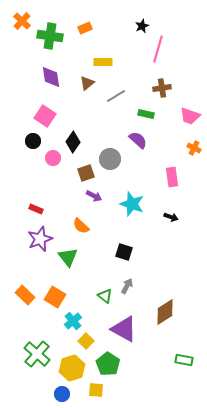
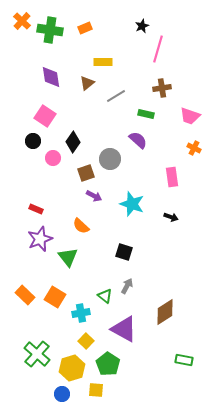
green cross at (50, 36): moved 6 px up
cyan cross at (73, 321): moved 8 px right, 8 px up; rotated 30 degrees clockwise
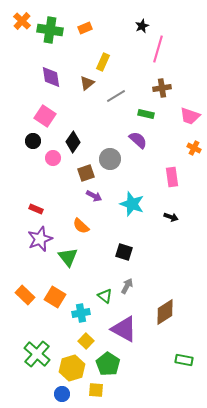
yellow rectangle at (103, 62): rotated 66 degrees counterclockwise
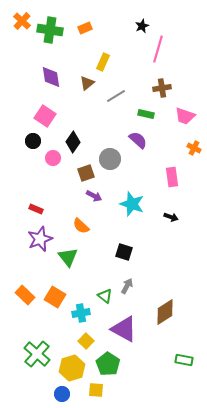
pink trapezoid at (190, 116): moved 5 px left
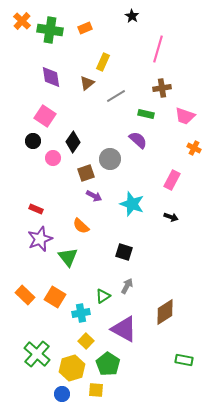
black star at (142, 26): moved 10 px left, 10 px up; rotated 16 degrees counterclockwise
pink rectangle at (172, 177): moved 3 px down; rotated 36 degrees clockwise
green triangle at (105, 296): moved 2 px left; rotated 49 degrees clockwise
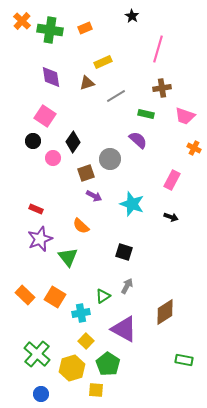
yellow rectangle at (103, 62): rotated 42 degrees clockwise
brown triangle at (87, 83): rotated 21 degrees clockwise
blue circle at (62, 394): moved 21 px left
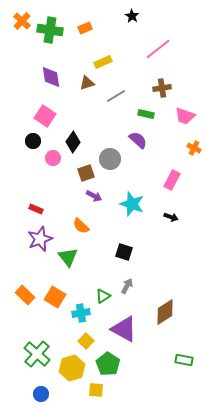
pink line at (158, 49): rotated 36 degrees clockwise
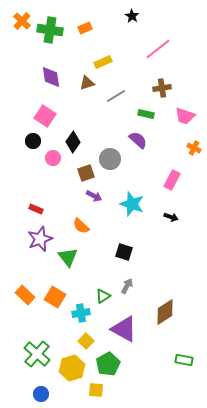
green pentagon at (108, 364): rotated 10 degrees clockwise
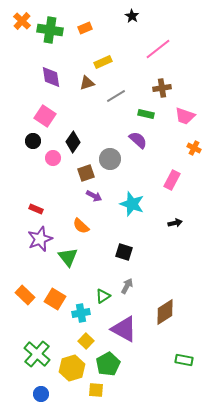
black arrow at (171, 217): moved 4 px right, 6 px down; rotated 32 degrees counterclockwise
orange square at (55, 297): moved 2 px down
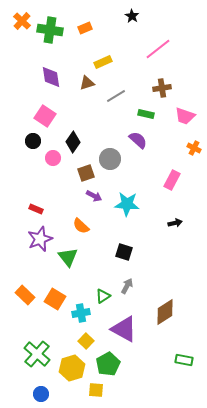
cyan star at (132, 204): moved 5 px left; rotated 15 degrees counterclockwise
